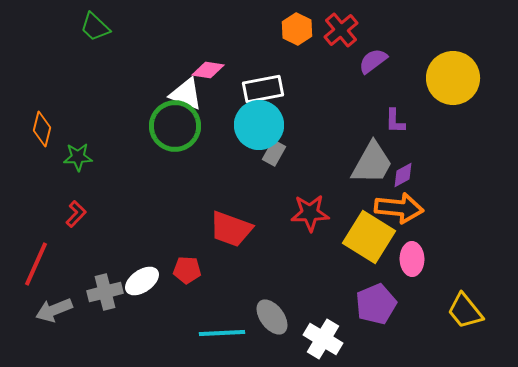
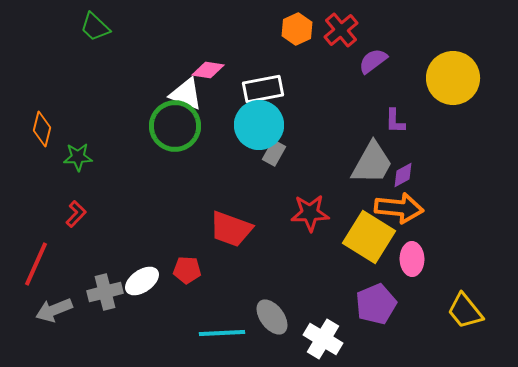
orange hexagon: rotated 8 degrees clockwise
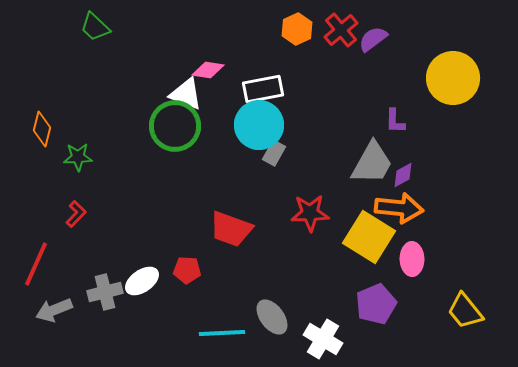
purple semicircle: moved 22 px up
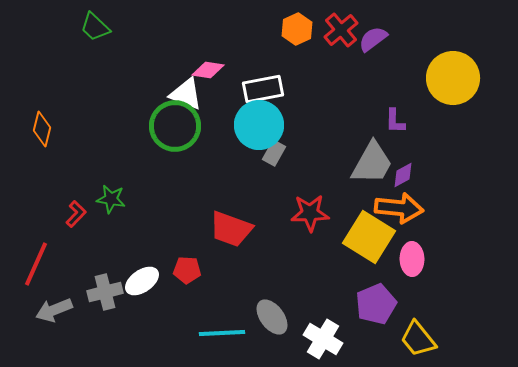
green star: moved 33 px right, 42 px down; rotated 12 degrees clockwise
yellow trapezoid: moved 47 px left, 28 px down
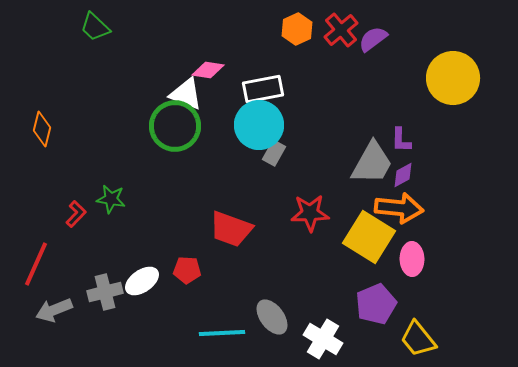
purple L-shape: moved 6 px right, 19 px down
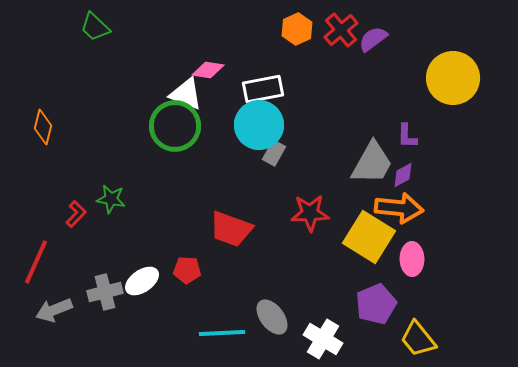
orange diamond: moved 1 px right, 2 px up
purple L-shape: moved 6 px right, 4 px up
red line: moved 2 px up
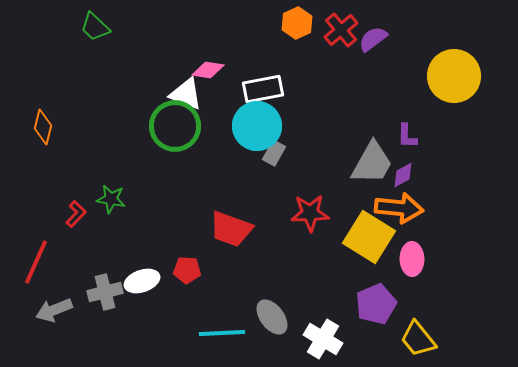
orange hexagon: moved 6 px up
yellow circle: moved 1 px right, 2 px up
cyan circle: moved 2 px left, 1 px down
white ellipse: rotated 16 degrees clockwise
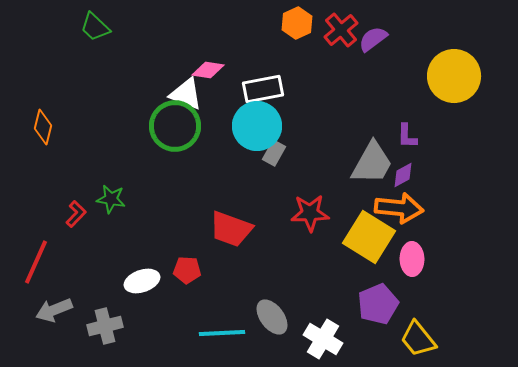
gray cross: moved 34 px down
purple pentagon: moved 2 px right
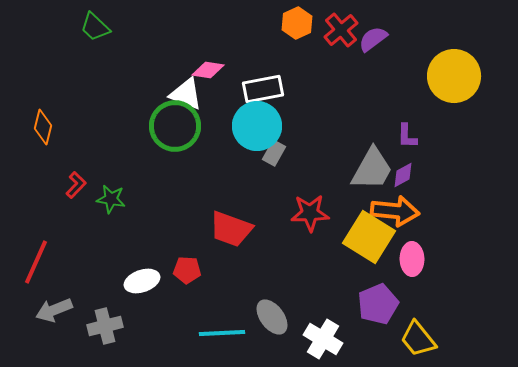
gray trapezoid: moved 6 px down
orange arrow: moved 4 px left, 3 px down
red L-shape: moved 29 px up
